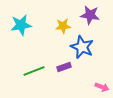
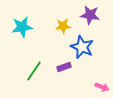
cyan star: moved 1 px right, 2 px down
green line: rotated 35 degrees counterclockwise
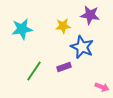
cyan star: moved 2 px down
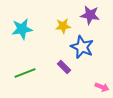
purple rectangle: rotated 64 degrees clockwise
green line: moved 9 px left, 2 px down; rotated 35 degrees clockwise
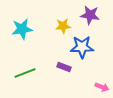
blue star: rotated 25 degrees counterclockwise
purple rectangle: rotated 24 degrees counterclockwise
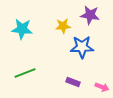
cyan star: rotated 15 degrees clockwise
purple rectangle: moved 9 px right, 15 px down
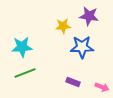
purple star: moved 1 px left, 1 px down
cyan star: moved 18 px down; rotated 10 degrees counterclockwise
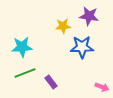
purple rectangle: moved 22 px left; rotated 32 degrees clockwise
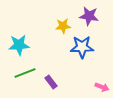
cyan star: moved 3 px left, 2 px up
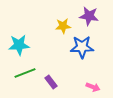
pink arrow: moved 9 px left
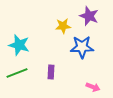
purple star: rotated 12 degrees clockwise
cyan star: rotated 20 degrees clockwise
green line: moved 8 px left
purple rectangle: moved 10 px up; rotated 40 degrees clockwise
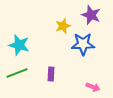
purple star: moved 2 px right, 1 px up
yellow star: rotated 14 degrees counterclockwise
blue star: moved 1 px right, 3 px up
purple rectangle: moved 2 px down
